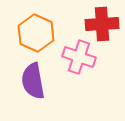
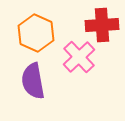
red cross: moved 1 px down
pink cross: rotated 28 degrees clockwise
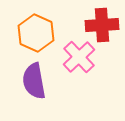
purple semicircle: moved 1 px right
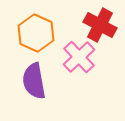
red cross: moved 2 px left; rotated 32 degrees clockwise
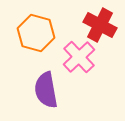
orange hexagon: rotated 9 degrees counterclockwise
purple semicircle: moved 12 px right, 9 px down
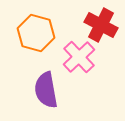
red cross: moved 1 px right
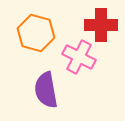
red cross: rotated 28 degrees counterclockwise
pink cross: rotated 20 degrees counterclockwise
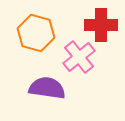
pink cross: rotated 24 degrees clockwise
purple semicircle: moved 1 px right, 2 px up; rotated 108 degrees clockwise
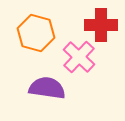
pink cross: rotated 8 degrees counterclockwise
